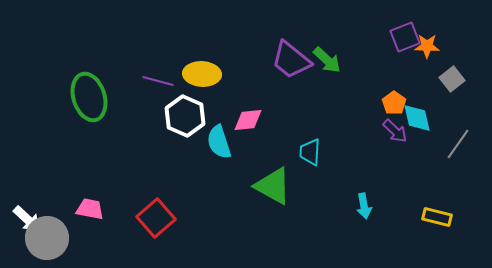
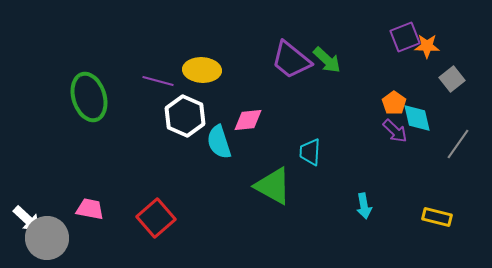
yellow ellipse: moved 4 px up
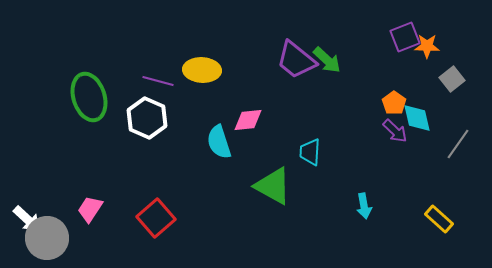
purple trapezoid: moved 5 px right
white hexagon: moved 38 px left, 2 px down
pink trapezoid: rotated 68 degrees counterclockwise
yellow rectangle: moved 2 px right, 2 px down; rotated 28 degrees clockwise
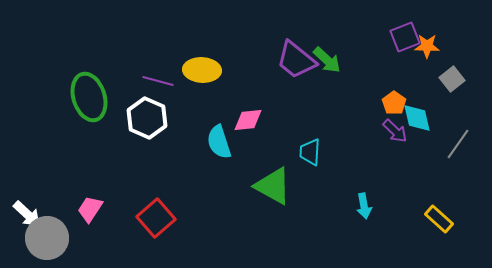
white arrow: moved 5 px up
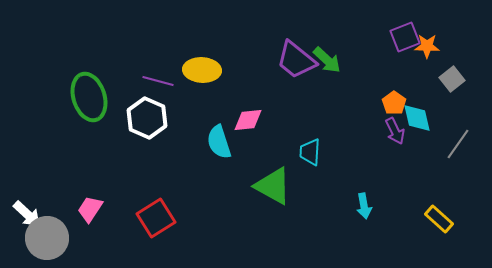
purple arrow: rotated 20 degrees clockwise
red square: rotated 9 degrees clockwise
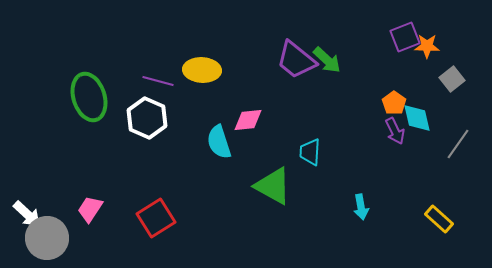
cyan arrow: moved 3 px left, 1 px down
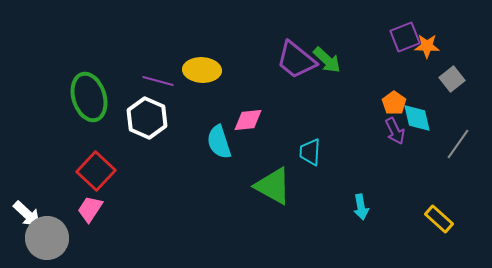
red square: moved 60 px left, 47 px up; rotated 15 degrees counterclockwise
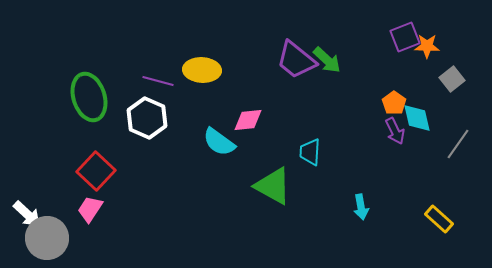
cyan semicircle: rotated 36 degrees counterclockwise
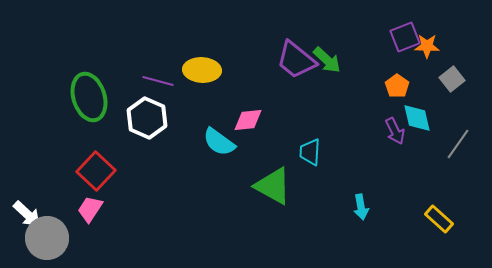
orange pentagon: moved 3 px right, 17 px up
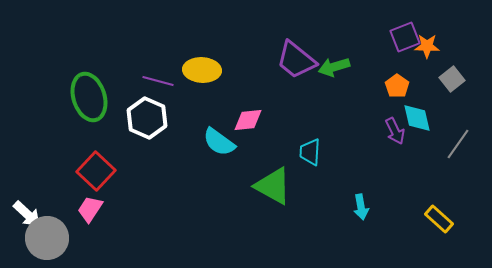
green arrow: moved 7 px right, 7 px down; rotated 120 degrees clockwise
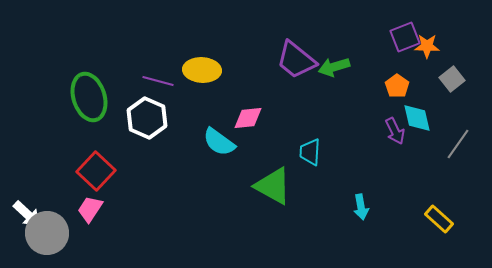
pink diamond: moved 2 px up
gray circle: moved 5 px up
